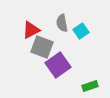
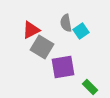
gray semicircle: moved 4 px right
gray square: rotated 10 degrees clockwise
purple square: moved 5 px right, 2 px down; rotated 25 degrees clockwise
green rectangle: moved 1 px down; rotated 63 degrees clockwise
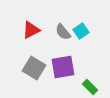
gray semicircle: moved 3 px left, 9 px down; rotated 30 degrees counterclockwise
gray square: moved 8 px left, 21 px down
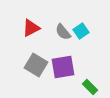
red triangle: moved 2 px up
gray square: moved 2 px right, 3 px up
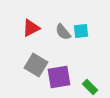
cyan square: rotated 28 degrees clockwise
purple square: moved 4 px left, 10 px down
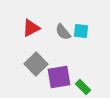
cyan square: rotated 14 degrees clockwise
gray square: moved 1 px up; rotated 15 degrees clockwise
green rectangle: moved 7 px left
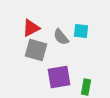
gray semicircle: moved 2 px left, 5 px down
gray square: moved 14 px up; rotated 30 degrees counterclockwise
green rectangle: moved 3 px right; rotated 56 degrees clockwise
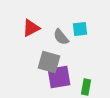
cyan square: moved 1 px left, 2 px up; rotated 14 degrees counterclockwise
gray square: moved 13 px right, 12 px down
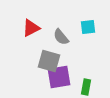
cyan square: moved 8 px right, 2 px up
gray square: moved 1 px up
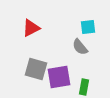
gray semicircle: moved 19 px right, 10 px down
gray square: moved 13 px left, 8 px down
green rectangle: moved 2 px left
